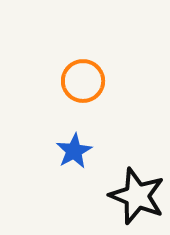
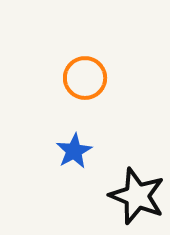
orange circle: moved 2 px right, 3 px up
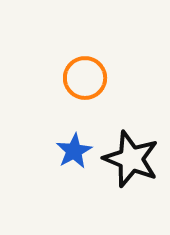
black star: moved 6 px left, 37 px up
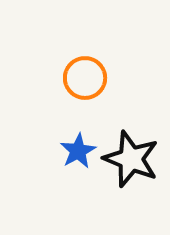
blue star: moved 4 px right
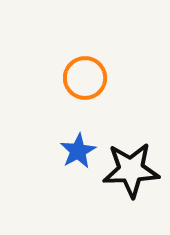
black star: moved 11 px down; rotated 24 degrees counterclockwise
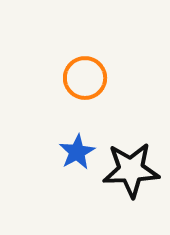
blue star: moved 1 px left, 1 px down
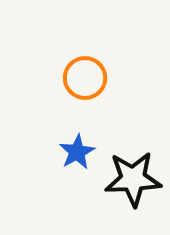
black star: moved 2 px right, 9 px down
